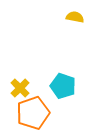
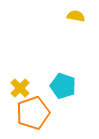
yellow semicircle: moved 1 px right, 1 px up
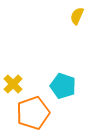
yellow semicircle: moved 1 px right; rotated 78 degrees counterclockwise
yellow cross: moved 7 px left, 4 px up
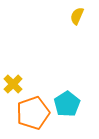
cyan pentagon: moved 4 px right, 18 px down; rotated 20 degrees clockwise
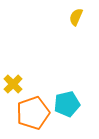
yellow semicircle: moved 1 px left, 1 px down
cyan pentagon: rotated 20 degrees clockwise
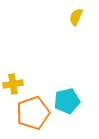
yellow cross: rotated 36 degrees clockwise
cyan pentagon: moved 3 px up
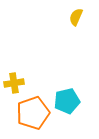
yellow cross: moved 1 px right, 1 px up
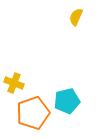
yellow cross: rotated 30 degrees clockwise
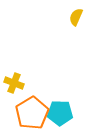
cyan pentagon: moved 7 px left, 12 px down; rotated 15 degrees clockwise
orange pentagon: moved 1 px left; rotated 12 degrees counterclockwise
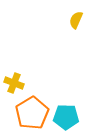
yellow semicircle: moved 3 px down
cyan pentagon: moved 6 px right, 4 px down
